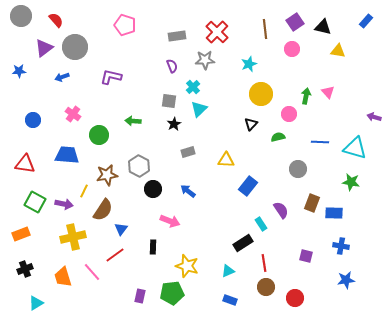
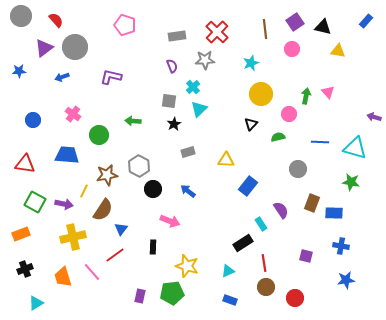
cyan star at (249, 64): moved 2 px right, 1 px up
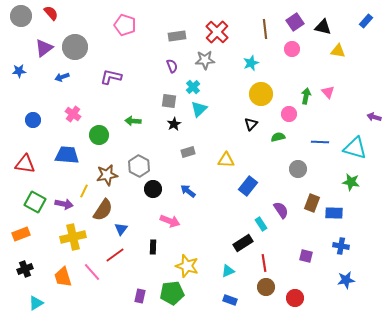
red semicircle at (56, 20): moved 5 px left, 7 px up
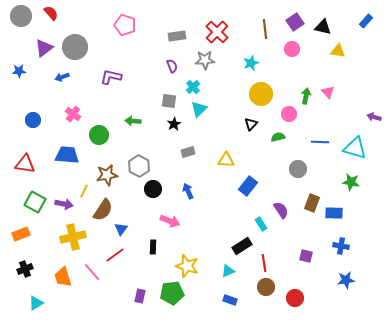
blue arrow at (188, 191): rotated 28 degrees clockwise
black rectangle at (243, 243): moved 1 px left, 3 px down
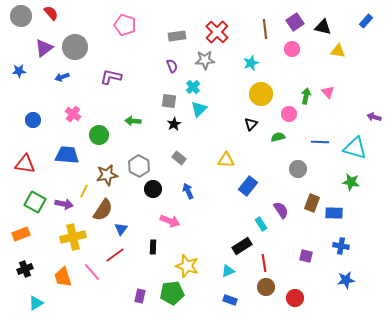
gray rectangle at (188, 152): moved 9 px left, 6 px down; rotated 56 degrees clockwise
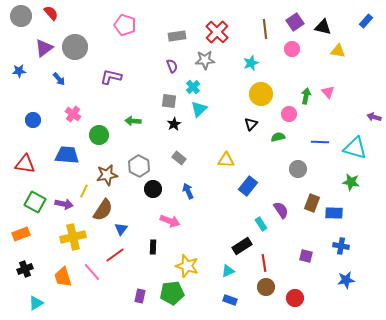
blue arrow at (62, 77): moved 3 px left, 2 px down; rotated 112 degrees counterclockwise
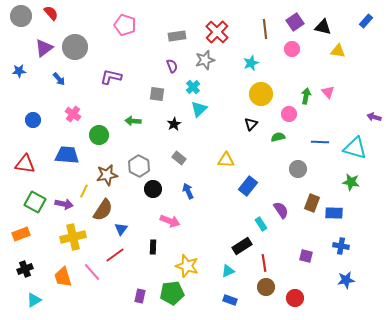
gray star at (205, 60): rotated 12 degrees counterclockwise
gray square at (169, 101): moved 12 px left, 7 px up
cyan triangle at (36, 303): moved 2 px left, 3 px up
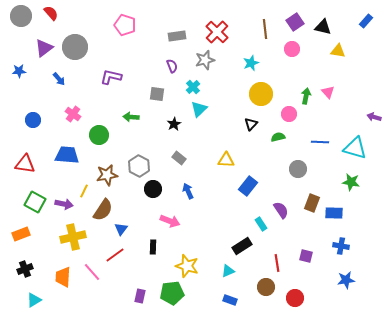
green arrow at (133, 121): moved 2 px left, 4 px up
red line at (264, 263): moved 13 px right
orange trapezoid at (63, 277): rotated 20 degrees clockwise
